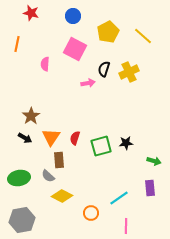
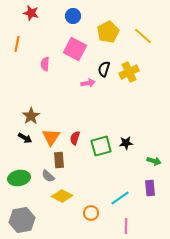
cyan line: moved 1 px right
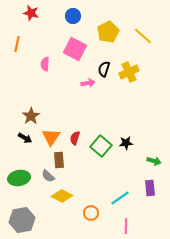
green square: rotated 35 degrees counterclockwise
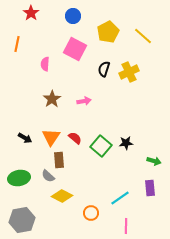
red star: rotated 21 degrees clockwise
pink arrow: moved 4 px left, 18 px down
brown star: moved 21 px right, 17 px up
red semicircle: rotated 112 degrees clockwise
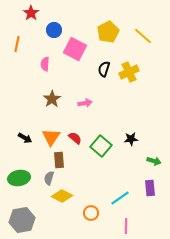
blue circle: moved 19 px left, 14 px down
pink arrow: moved 1 px right, 2 px down
black star: moved 5 px right, 4 px up
gray semicircle: moved 1 px right, 2 px down; rotated 64 degrees clockwise
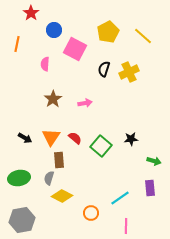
brown star: moved 1 px right
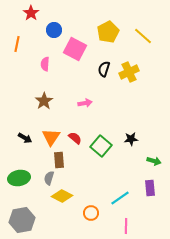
brown star: moved 9 px left, 2 px down
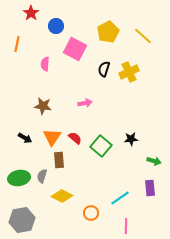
blue circle: moved 2 px right, 4 px up
brown star: moved 1 px left, 5 px down; rotated 30 degrees counterclockwise
orange triangle: moved 1 px right
gray semicircle: moved 7 px left, 2 px up
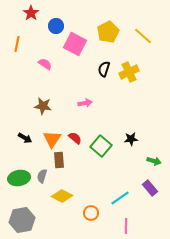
pink square: moved 5 px up
pink semicircle: rotated 120 degrees clockwise
orange triangle: moved 2 px down
purple rectangle: rotated 35 degrees counterclockwise
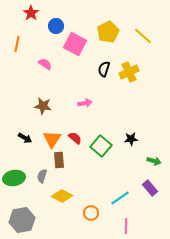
green ellipse: moved 5 px left
